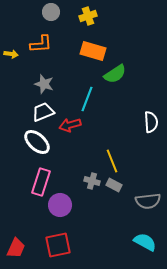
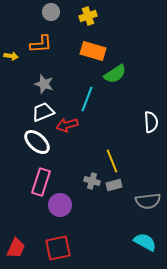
yellow arrow: moved 2 px down
red arrow: moved 3 px left
gray rectangle: rotated 42 degrees counterclockwise
red square: moved 3 px down
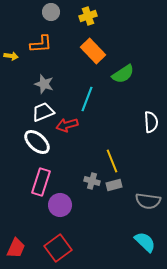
orange rectangle: rotated 30 degrees clockwise
green semicircle: moved 8 px right
gray semicircle: rotated 15 degrees clockwise
cyan semicircle: rotated 15 degrees clockwise
red square: rotated 24 degrees counterclockwise
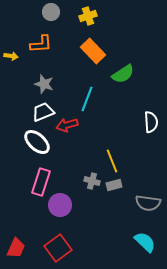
gray semicircle: moved 2 px down
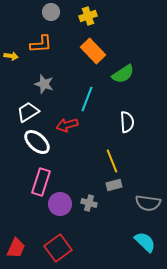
white trapezoid: moved 15 px left; rotated 10 degrees counterclockwise
white semicircle: moved 24 px left
gray cross: moved 3 px left, 22 px down
purple circle: moved 1 px up
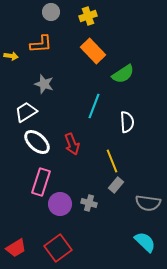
cyan line: moved 7 px right, 7 px down
white trapezoid: moved 2 px left
red arrow: moved 5 px right, 19 px down; rotated 95 degrees counterclockwise
gray rectangle: moved 2 px right; rotated 35 degrees counterclockwise
red trapezoid: rotated 35 degrees clockwise
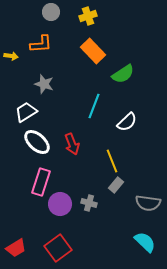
white semicircle: rotated 50 degrees clockwise
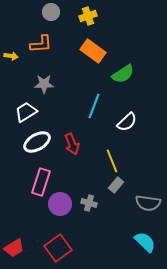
orange rectangle: rotated 10 degrees counterclockwise
gray star: rotated 18 degrees counterclockwise
white ellipse: rotated 72 degrees counterclockwise
red trapezoid: moved 2 px left
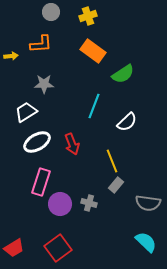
yellow arrow: rotated 16 degrees counterclockwise
cyan semicircle: moved 1 px right
